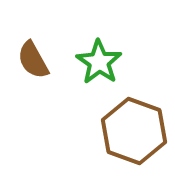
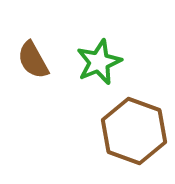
green star: rotated 15 degrees clockwise
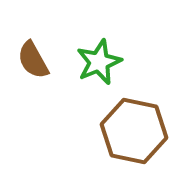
brown hexagon: rotated 8 degrees counterclockwise
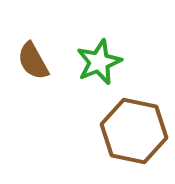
brown semicircle: moved 1 px down
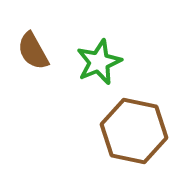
brown semicircle: moved 10 px up
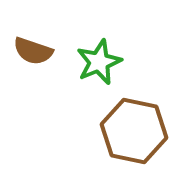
brown semicircle: rotated 42 degrees counterclockwise
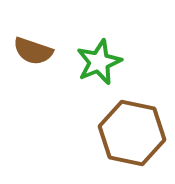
brown hexagon: moved 2 px left, 2 px down
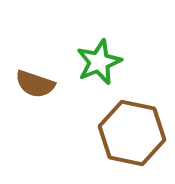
brown semicircle: moved 2 px right, 33 px down
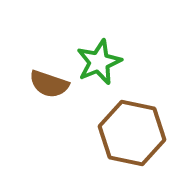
brown semicircle: moved 14 px right
